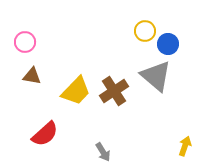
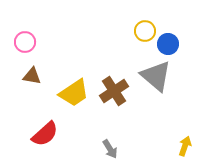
yellow trapezoid: moved 2 px left, 2 px down; rotated 12 degrees clockwise
gray arrow: moved 7 px right, 3 px up
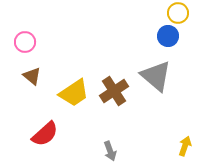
yellow circle: moved 33 px right, 18 px up
blue circle: moved 8 px up
brown triangle: rotated 30 degrees clockwise
gray arrow: moved 2 px down; rotated 12 degrees clockwise
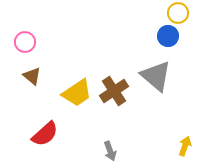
yellow trapezoid: moved 3 px right
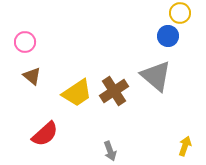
yellow circle: moved 2 px right
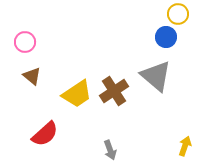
yellow circle: moved 2 px left, 1 px down
blue circle: moved 2 px left, 1 px down
yellow trapezoid: moved 1 px down
gray arrow: moved 1 px up
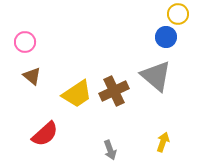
brown cross: rotated 8 degrees clockwise
yellow arrow: moved 22 px left, 4 px up
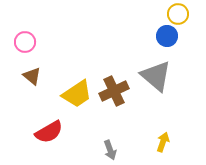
blue circle: moved 1 px right, 1 px up
red semicircle: moved 4 px right, 2 px up; rotated 12 degrees clockwise
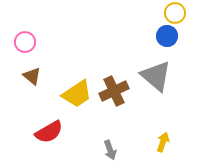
yellow circle: moved 3 px left, 1 px up
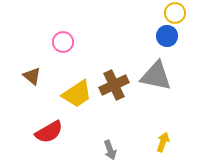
pink circle: moved 38 px right
gray triangle: rotated 28 degrees counterclockwise
brown cross: moved 6 px up
